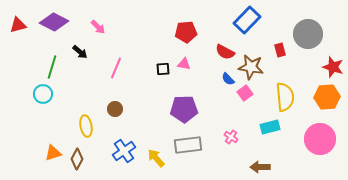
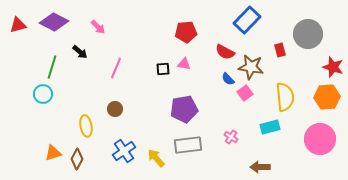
purple pentagon: rotated 8 degrees counterclockwise
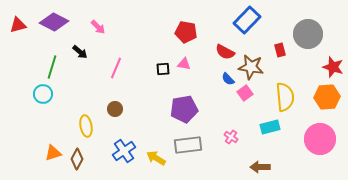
red pentagon: rotated 15 degrees clockwise
yellow arrow: rotated 18 degrees counterclockwise
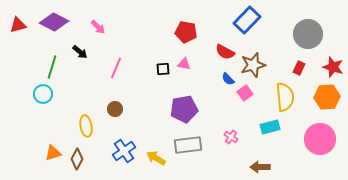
red rectangle: moved 19 px right, 18 px down; rotated 40 degrees clockwise
brown star: moved 2 px right, 2 px up; rotated 25 degrees counterclockwise
